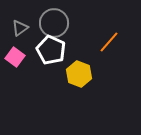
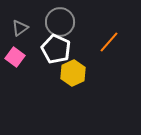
gray circle: moved 6 px right, 1 px up
white pentagon: moved 5 px right, 1 px up
yellow hexagon: moved 6 px left, 1 px up; rotated 15 degrees clockwise
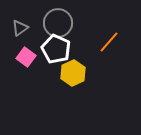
gray circle: moved 2 px left, 1 px down
pink square: moved 11 px right
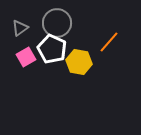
gray circle: moved 1 px left
white pentagon: moved 4 px left
pink square: rotated 24 degrees clockwise
yellow hexagon: moved 6 px right, 11 px up; rotated 25 degrees counterclockwise
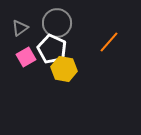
yellow hexagon: moved 15 px left, 7 px down
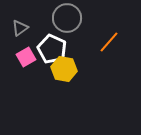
gray circle: moved 10 px right, 5 px up
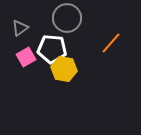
orange line: moved 2 px right, 1 px down
white pentagon: rotated 20 degrees counterclockwise
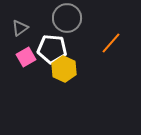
yellow hexagon: rotated 15 degrees clockwise
